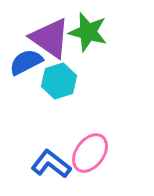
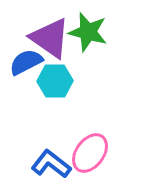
cyan hexagon: moved 4 px left; rotated 16 degrees clockwise
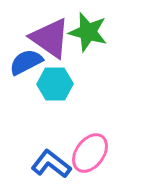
cyan hexagon: moved 3 px down
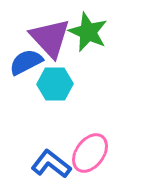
green star: rotated 9 degrees clockwise
purple triangle: rotated 12 degrees clockwise
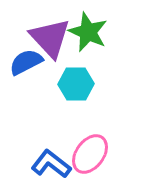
cyan hexagon: moved 21 px right
pink ellipse: moved 1 px down
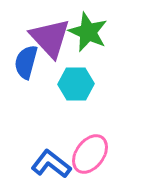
blue semicircle: rotated 48 degrees counterclockwise
